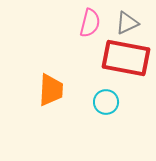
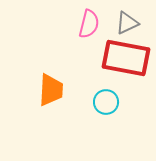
pink semicircle: moved 1 px left, 1 px down
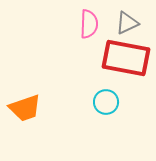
pink semicircle: rotated 12 degrees counterclockwise
orange trapezoid: moved 26 px left, 18 px down; rotated 68 degrees clockwise
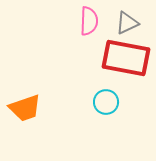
pink semicircle: moved 3 px up
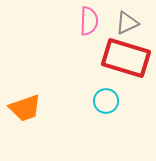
red rectangle: rotated 6 degrees clockwise
cyan circle: moved 1 px up
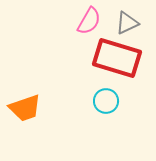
pink semicircle: rotated 28 degrees clockwise
red rectangle: moved 9 px left
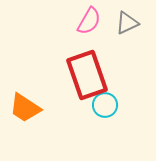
red rectangle: moved 30 px left, 17 px down; rotated 54 degrees clockwise
cyan circle: moved 1 px left, 4 px down
orange trapezoid: rotated 52 degrees clockwise
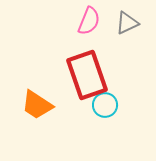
pink semicircle: rotated 8 degrees counterclockwise
orange trapezoid: moved 12 px right, 3 px up
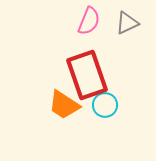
orange trapezoid: moved 27 px right
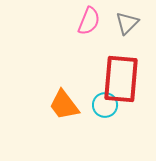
gray triangle: rotated 20 degrees counterclockwise
red rectangle: moved 34 px right, 4 px down; rotated 24 degrees clockwise
orange trapezoid: rotated 20 degrees clockwise
